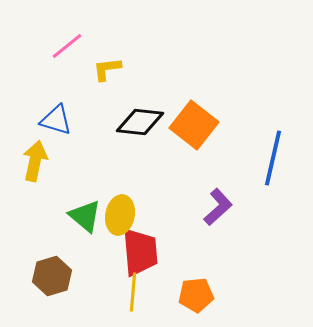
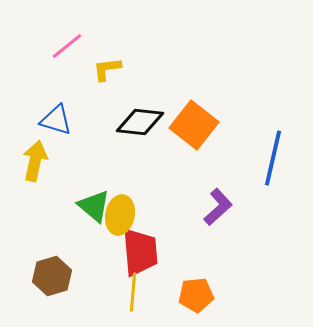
green triangle: moved 9 px right, 10 px up
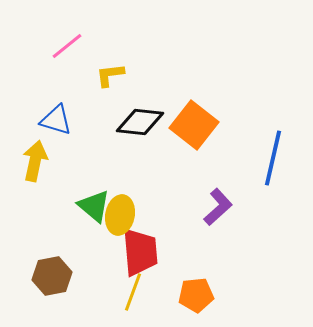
yellow L-shape: moved 3 px right, 6 px down
brown hexagon: rotated 6 degrees clockwise
yellow line: rotated 15 degrees clockwise
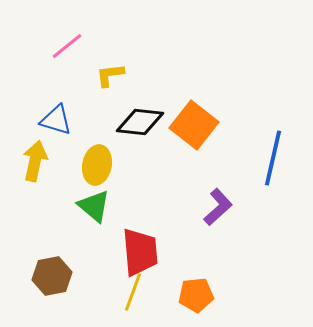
yellow ellipse: moved 23 px left, 50 px up
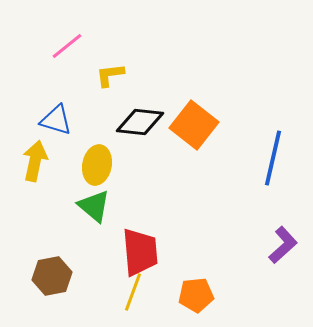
purple L-shape: moved 65 px right, 38 px down
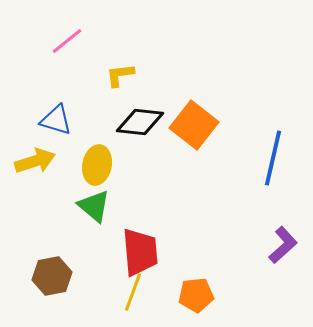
pink line: moved 5 px up
yellow L-shape: moved 10 px right
yellow arrow: rotated 60 degrees clockwise
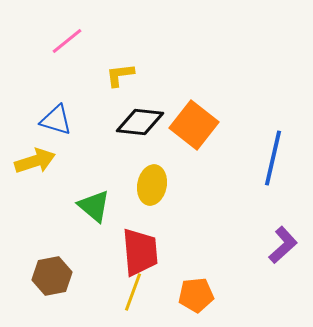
yellow ellipse: moved 55 px right, 20 px down
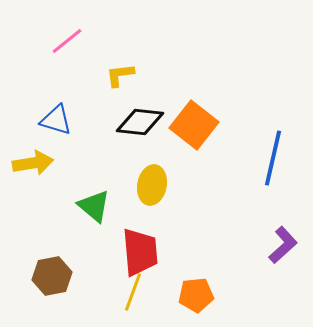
yellow arrow: moved 2 px left, 2 px down; rotated 9 degrees clockwise
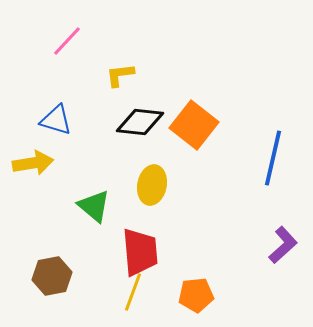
pink line: rotated 8 degrees counterclockwise
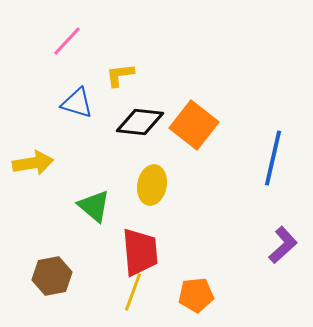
blue triangle: moved 21 px right, 17 px up
